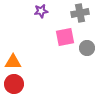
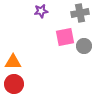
gray circle: moved 3 px left, 2 px up
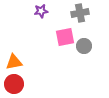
orange triangle: moved 1 px right; rotated 12 degrees counterclockwise
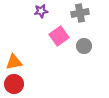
pink square: moved 6 px left, 1 px up; rotated 24 degrees counterclockwise
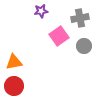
gray cross: moved 5 px down
red circle: moved 2 px down
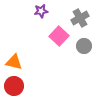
gray cross: rotated 18 degrees counterclockwise
pink square: rotated 12 degrees counterclockwise
orange triangle: rotated 24 degrees clockwise
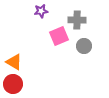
gray cross: moved 3 px left, 2 px down; rotated 30 degrees clockwise
pink square: rotated 24 degrees clockwise
orange triangle: rotated 18 degrees clockwise
red circle: moved 1 px left, 2 px up
